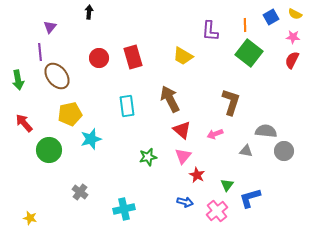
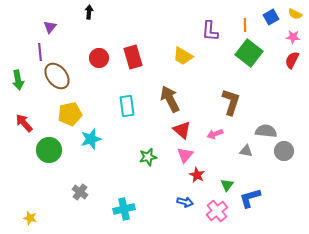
pink triangle: moved 2 px right, 1 px up
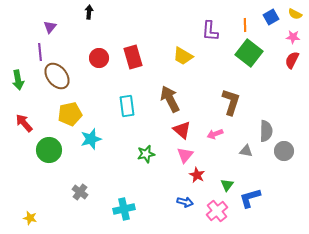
gray semicircle: rotated 85 degrees clockwise
green star: moved 2 px left, 3 px up
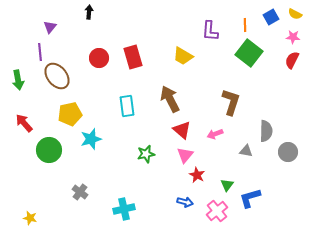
gray circle: moved 4 px right, 1 px down
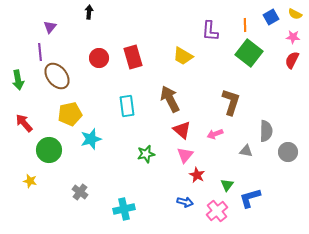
yellow star: moved 37 px up
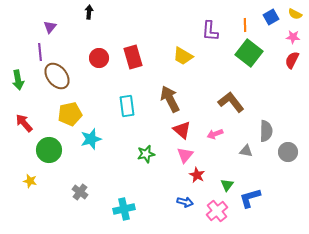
brown L-shape: rotated 56 degrees counterclockwise
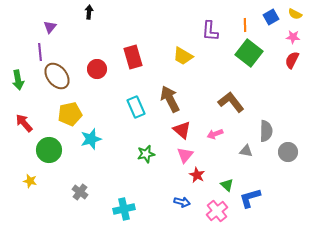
red circle: moved 2 px left, 11 px down
cyan rectangle: moved 9 px right, 1 px down; rotated 15 degrees counterclockwise
green triangle: rotated 24 degrees counterclockwise
blue arrow: moved 3 px left
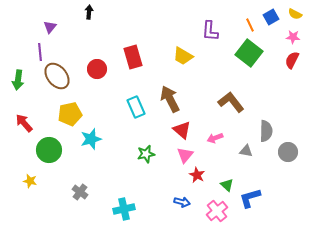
orange line: moved 5 px right; rotated 24 degrees counterclockwise
green arrow: rotated 18 degrees clockwise
pink arrow: moved 4 px down
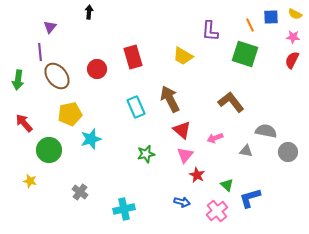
blue square: rotated 28 degrees clockwise
green square: moved 4 px left, 1 px down; rotated 20 degrees counterclockwise
gray semicircle: rotated 80 degrees counterclockwise
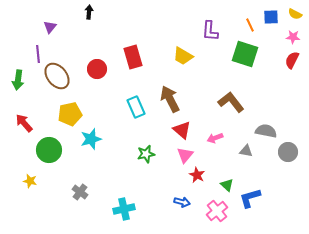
purple line: moved 2 px left, 2 px down
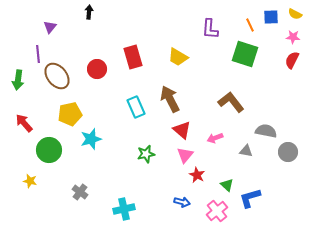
purple L-shape: moved 2 px up
yellow trapezoid: moved 5 px left, 1 px down
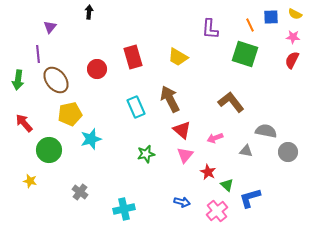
brown ellipse: moved 1 px left, 4 px down
red star: moved 11 px right, 3 px up
